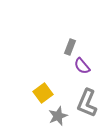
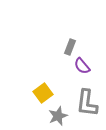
gray L-shape: rotated 16 degrees counterclockwise
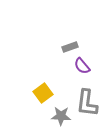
gray rectangle: rotated 49 degrees clockwise
gray star: moved 3 px right; rotated 24 degrees clockwise
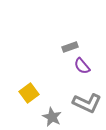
yellow square: moved 14 px left
gray L-shape: rotated 72 degrees counterclockwise
gray star: moved 9 px left, 1 px down; rotated 24 degrees clockwise
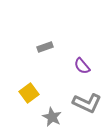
gray rectangle: moved 25 px left
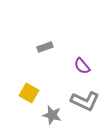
yellow square: rotated 24 degrees counterclockwise
gray L-shape: moved 2 px left, 2 px up
gray star: moved 2 px up; rotated 12 degrees counterclockwise
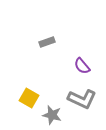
gray rectangle: moved 2 px right, 5 px up
yellow square: moved 5 px down
gray L-shape: moved 3 px left, 2 px up
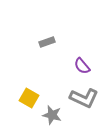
gray L-shape: moved 2 px right, 1 px up
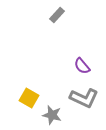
gray rectangle: moved 10 px right, 27 px up; rotated 28 degrees counterclockwise
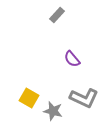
purple semicircle: moved 10 px left, 7 px up
gray star: moved 1 px right, 4 px up
